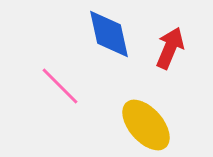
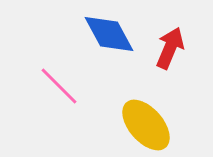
blue diamond: rotated 16 degrees counterclockwise
pink line: moved 1 px left
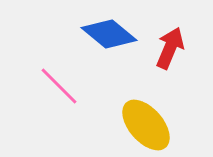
blue diamond: rotated 22 degrees counterclockwise
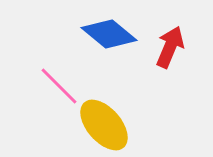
red arrow: moved 1 px up
yellow ellipse: moved 42 px left
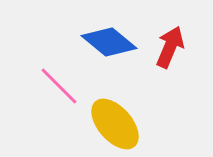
blue diamond: moved 8 px down
yellow ellipse: moved 11 px right, 1 px up
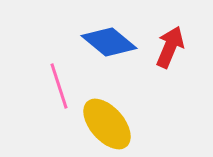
pink line: rotated 27 degrees clockwise
yellow ellipse: moved 8 px left
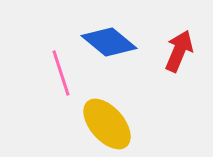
red arrow: moved 9 px right, 4 px down
pink line: moved 2 px right, 13 px up
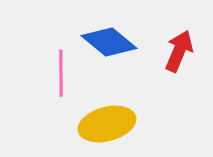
pink line: rotated 18 degrees clockwise
yellow ellipse: rotated 64 degrees counterclockwise
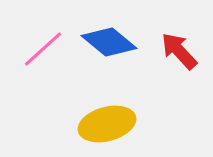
red arrow: rotated 66 degrees counterclockwise
pink line: moved 18 px left, 24 px up; rotated 48 degrees clockwise
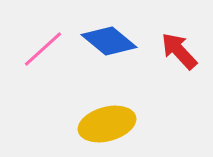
blue diamond: moved 1 px up
